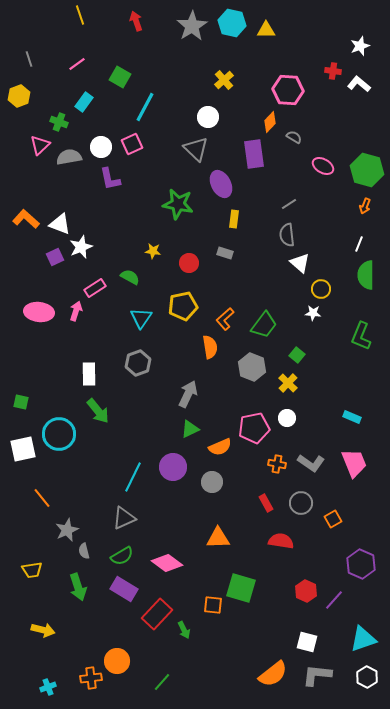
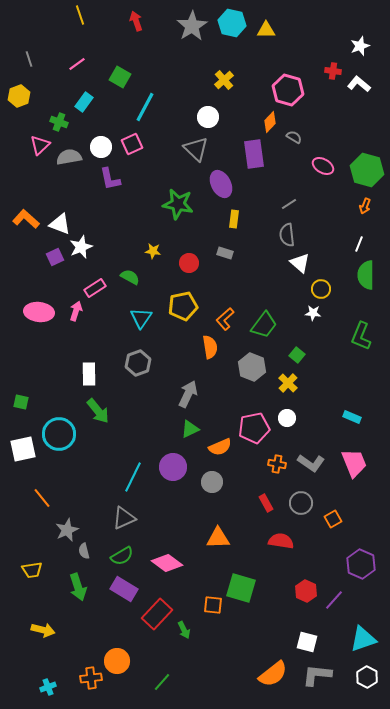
pink hexagon at (288, 90): rotated 12 degrees clockwise
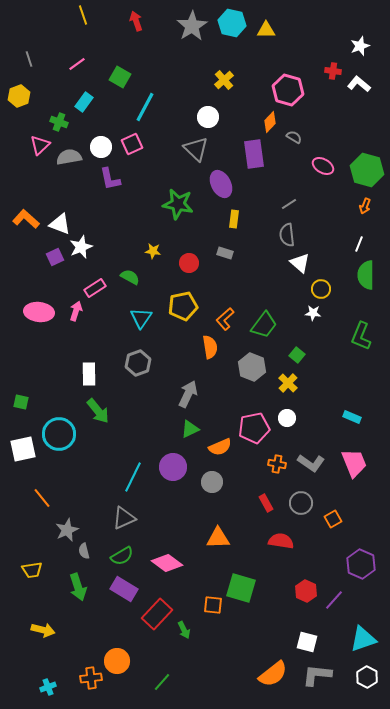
yellow line at (80, 15): moved 3 px right
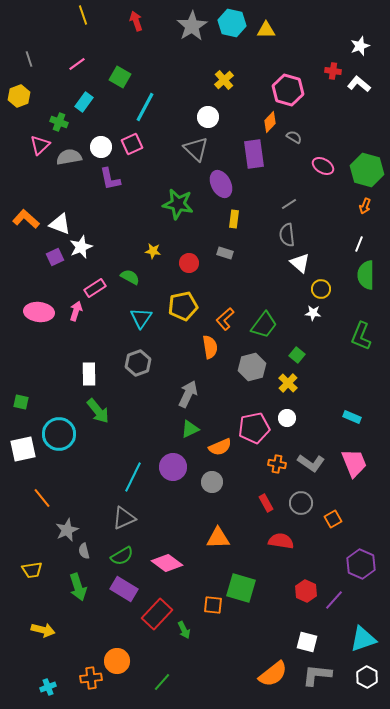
gray hexagon at (252, 367): rotated 24 degrees clockwise
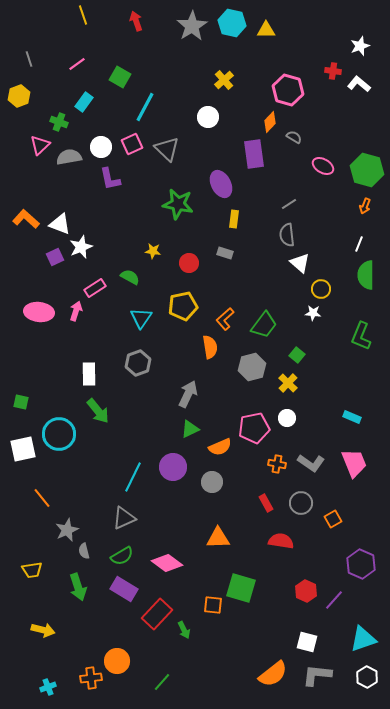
gray triangle at (196, 149): moved 29 px left
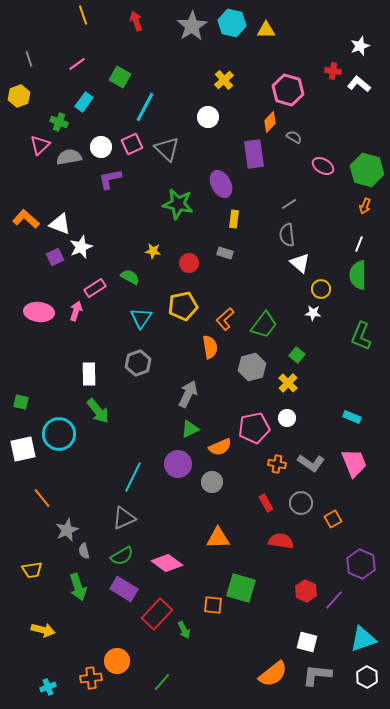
purple L-shape at (110, 179): rotated 90 degrees clockwise
green semicircle at (366, 275): moved 8 px left
purple circle at (173, 467): moved 5 px right, 3 px up
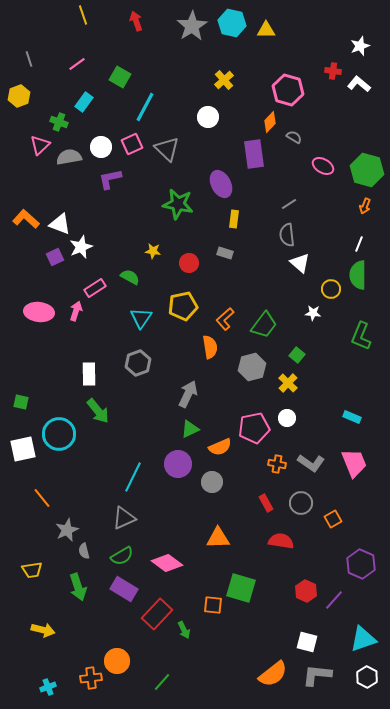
yellow circle at (321, 289): moved 10 px right
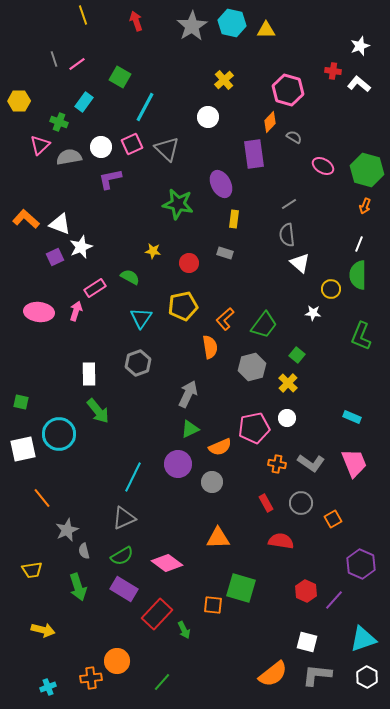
gray line at (29, 59): moved 25 px right
yellow hexagon at (19, 96): moved 5 px down; rotated 20 degrees clockwise
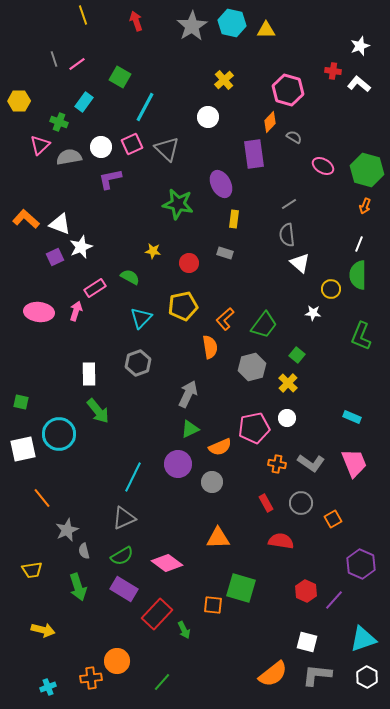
cyan triangle at (141, 318): rotated 10 degrees clockwise
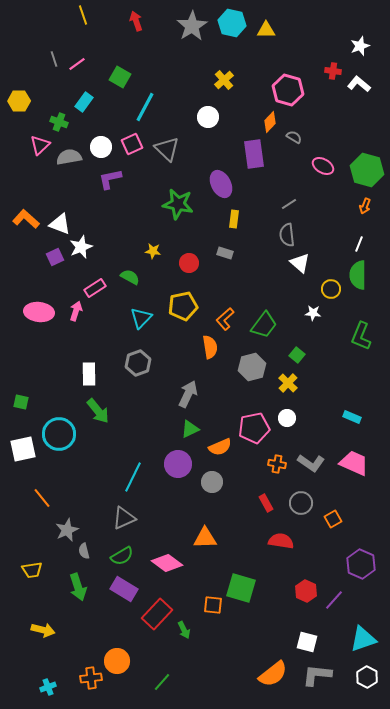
pink trapezoid at (354, 463): rotated 44 degrees counterclockwise
orange triangle at (218, 538): moved 13 px left
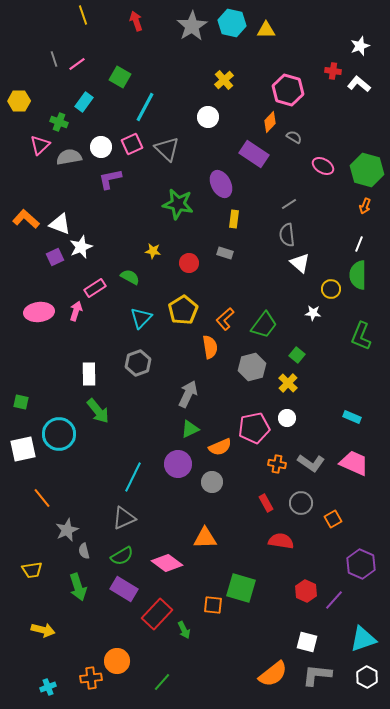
purple rectangle at (254, 154): rotated 48 degrees counterclockwise
yellow pentagon at (183, 306): moved 4 px down; rotated 20 degrees counterclockwise
pink ellipse at (39, 312): rotated 12 degrees counterclockwise
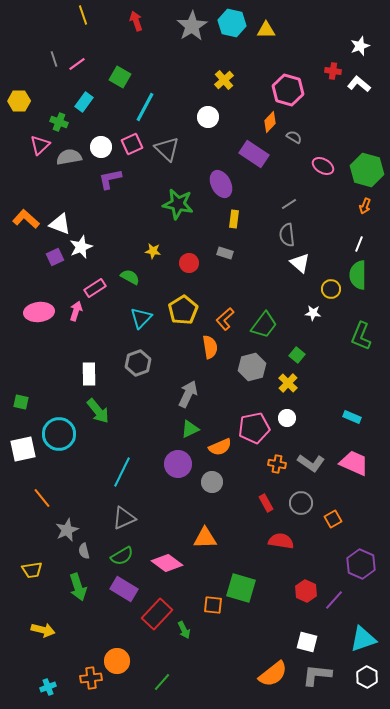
cyan line at (133, 477): moved 11 px left, 5 px up
